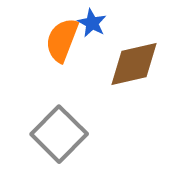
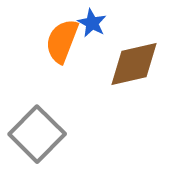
orange semicircle: moved 1 px down
gray square: moved 22 px left
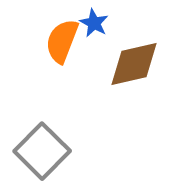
blue star: moved 2 px right
gray square: moved 5 px right, 17 px down
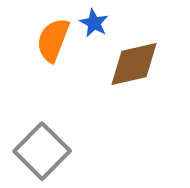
orange semicircle: moved 9 px left, 1 px up
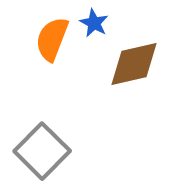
orange semicircle: moved 1 px left, 1 px up
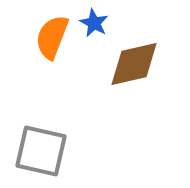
orange semicircle: moved 2 px up
gray square: moved 1 px left; rotated 32 degrees counterclockwise
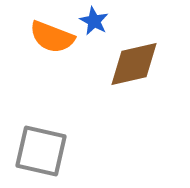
blue star: moved 2 px up
orange semicircle: rotated 90 degrees counterclockwise
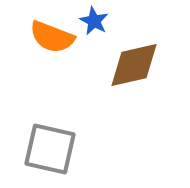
brown diamond: moved 1 px down
gray square: moved 9 px right, 2 px up
